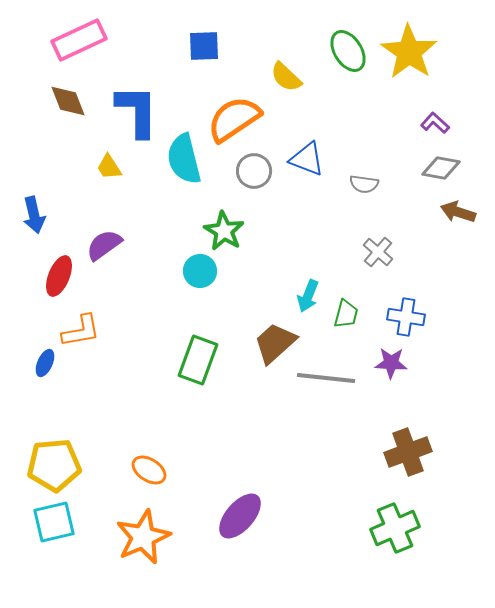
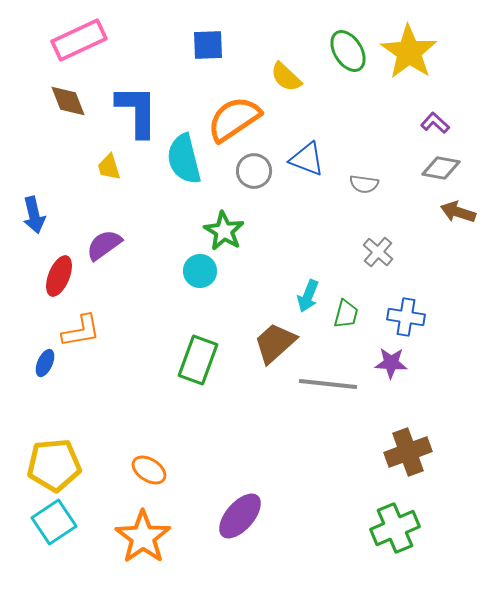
blue square: moved 4 px right, 1 px up
yellow trapezoid: rotated 16 degrees clockwise
gray line: moved 2 px right, 6 px down
cyan square: rotated 21 degrees counterclockwise
orange star: rotated 12 degrees counterclockwise
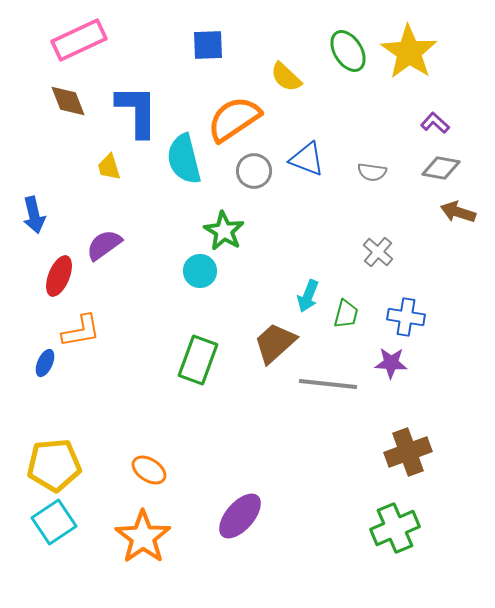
gray semicircle: moved 8 px right, 12 px up
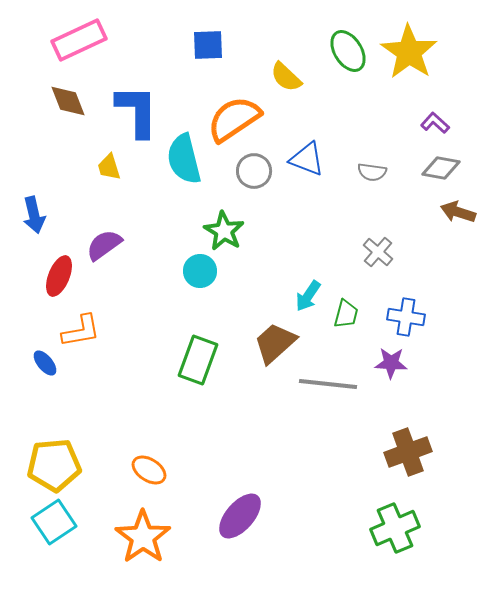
cyan arrow: rotated 12 degrees clockwise
blue ellipse: rotated 64 degrees counterclockwise
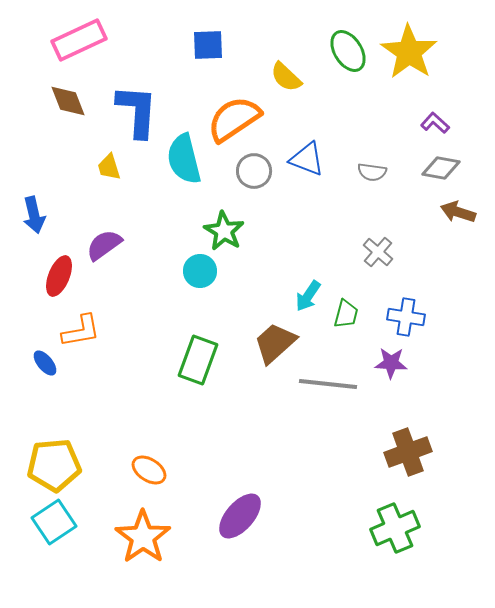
blue L-shape: rotated 4 degrees clockwise
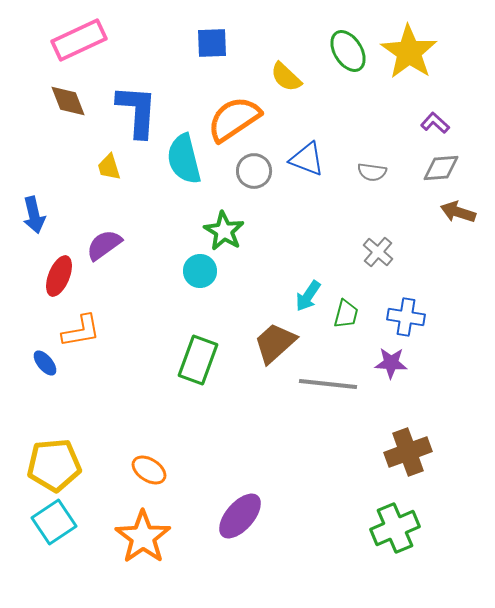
blue square: moved 4 px right, 2 px up
gray diamond: rotated 15 degrees counterclockwise
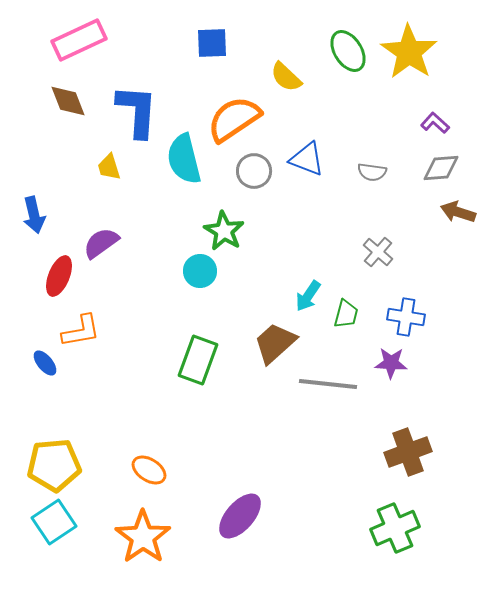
purple semicircle: moved 3 px left, 2 px up
